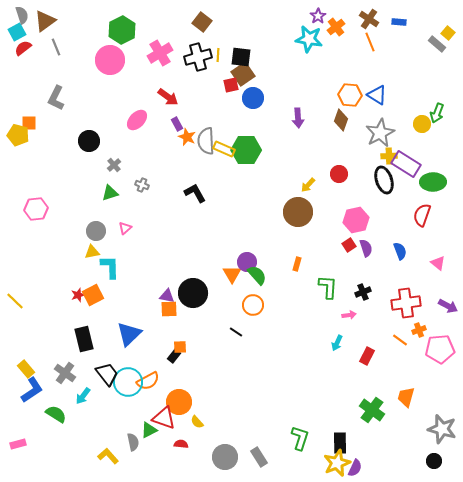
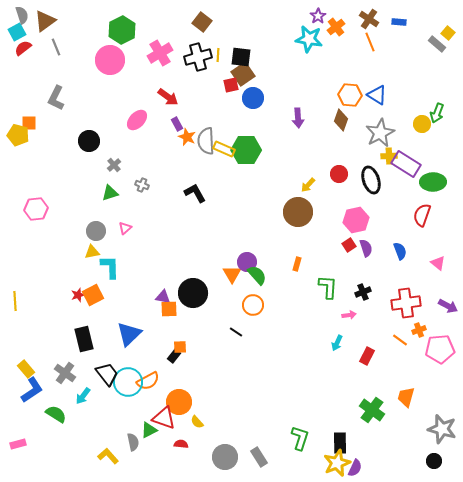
black ellipse at (384, 180): moved 13 px left
purple triangle at (167, 296): moved 4 px left, 1 px down
yellow line at (15, 301): rotated 42 degrees clockwise
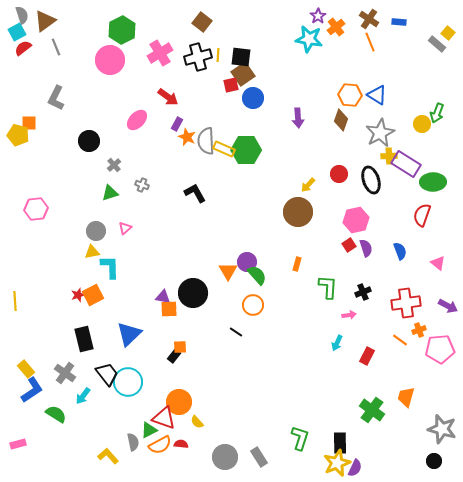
purple rectangle at (177, 124): rotated 56 degrees clockwise
orange triangle at (232, 274): moved 4 px left, 3 px up
orange semicircle at (148, 381): moved 12 px right, 64 px down
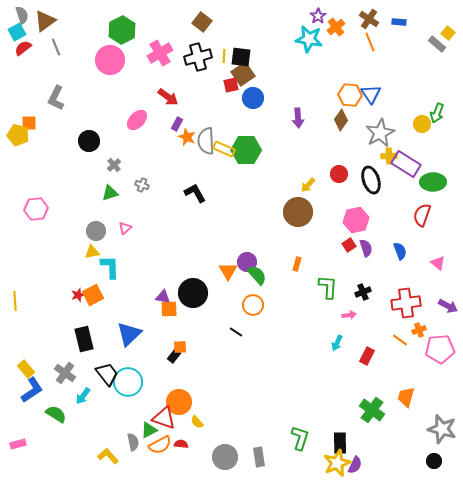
yellow line at (218, 55): moved 6 px right, 1 px down
blue triangle at (377, 95): moved 6 px left, 1 px up; rotated 25 degrees clockwise
brown diamond at (341, 120): rotated 15 degrees clockwise
gray rectangle at (259, 457): rotated 24 degrees clockwise
purple semicircle at (355, 468): moved 3 px up
